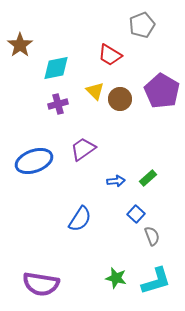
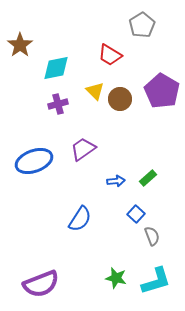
gray pentagon: rotated 10 degrees counterclockwise
purple semicircle: rotated 30 degrees counterclockwise
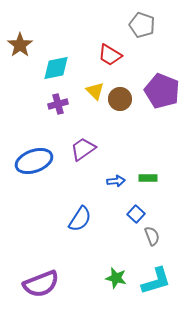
gray pentagon: rotated 20 degrees counterclockwise
purple pentagon: rotated 8 degrees counterclockwise
green rectangle: rotated 42 degrees clockwise
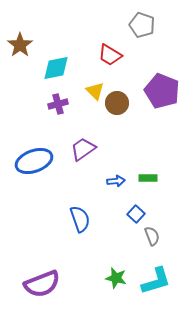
brown circle: moved 3 px left, 4 px down
blue semicircle: rotated 52 degrees counterclockwise
purple semicircle: moved 1 px right
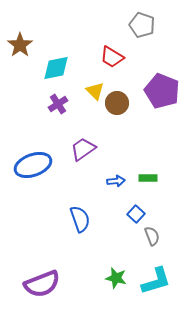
red trapezoid: moved 2 px right, 2 px down
purple cross: rotated 18 degrees counterclockwise
blue ellipse: moved 1 px left, 4 px down
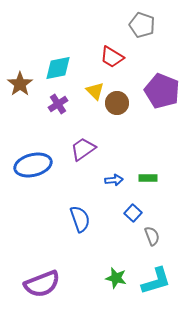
brown star: moved 39 px down
cyan diamond: moved 2 px right
blue ellipse: rotated 6 degrees clockwise
blue arrow: moved 2 px left, 1 px up
blue square: moved 3 px left, 1 px up
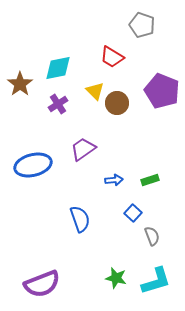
green rectangle: moved 2 px right, 2 px down; rotated 18 degrees counterclockwise
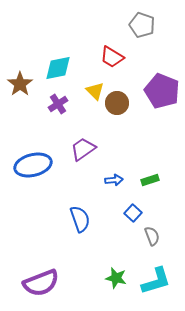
purple semicircle: moved 1 px left, 1 px up
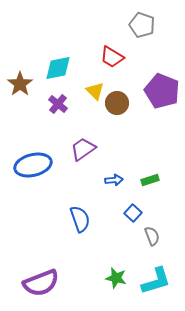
purple cross: rotated 18 degrees counterclockwise
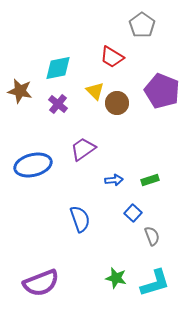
gray pentagon: rotated 15 degrees clockwise
brown star: moved 7 px down; rotated 25 degrees counterclockwise
cyan L-shape: moved 1 px left, 2 px down
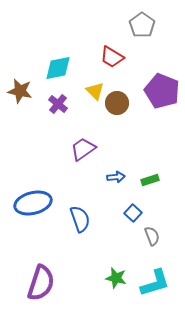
blue ellipse: moved 38 px down
blue arrow: moved 2 px right, 3 px up
purple semicircle: rotated 51 degrees counterclockwise
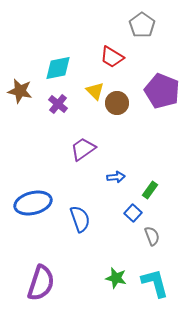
green rectangle: moved 10 px down; rotated 36 degrees counterclockwise
cyan L-shape: rotated 88 degrees counterclockwise
